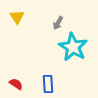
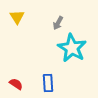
cyan star: moved 1 px left, 1 px down
blue rectangle: moved 1 px up
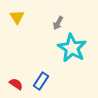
blue rectangle: moved 7 px left, 2 px up; rotated 36 degrees clockwise
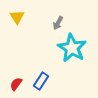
red semicircle: rotated 88 degrees counterclockwise
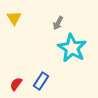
yellow triangle: moved 3 px left, 1 px down
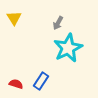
cyan star: moved 4 px left; rotated 16 degrees clockwise
red semicircle: rotated 72 degrees clockwise
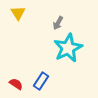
yellow triangle: moved 4 px right, 5 px up
red semicircle: rotated 16 degrees clockwise
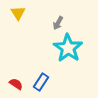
cyan star: rotated 12 degrees counterclockwise
blue rectangle: moved 1 px down
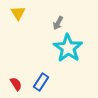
red semicircle: rotated 24 degrees clockwise
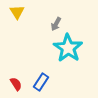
yellow triangle: moved 1 px left, 1 px up
gray arrow: moved 2 px left, 1 px down
